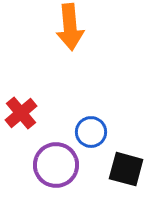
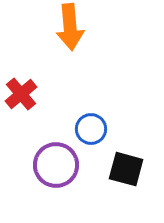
red cross: moved 19 px up
blue circle: moved 3 px up
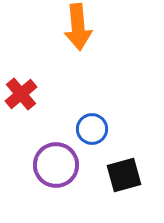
orange arrow: moved 8 px right
blue circle: moved 1 px right
black square: moved 2 px left, 6 px down; rotated 30 degrees counterclockwise
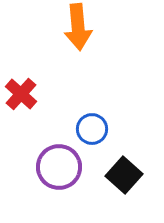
red cross: rotated 8 degrees counterclockwise
purple circle: moved 3 px right, 2 px down
black square: rotated 33 degrees counterclockwise
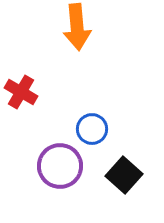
orange arrow: moved 1 px left
red cross: moved 2 px up; rotated 12 degrees counterclockwise
purple circle: moved 1 px right, 1 px up
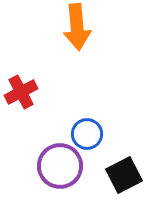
red cross: rotated 32 degrees clockwise
blue circle: moved 5 px left, 5 px down
black square: rotated 21 degrees clockwise
